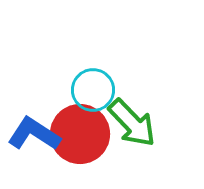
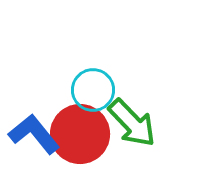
blue L-shape: rotated 18 degrees clockwise
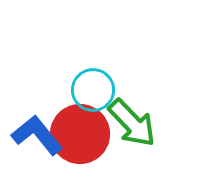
blue L-shape: moved 3 px right, 1 px down
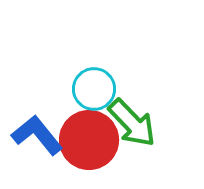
cyan circle: moved 1 px right, 1 px up
red circle: moved 9 px right, 6 px down
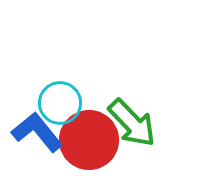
cyan circle: moved 34 px left, 14 px down
blue L-shape: moved 3 px up
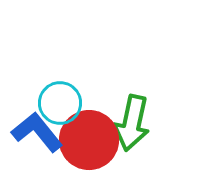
green arrow: rotated 56 degrees clockwise
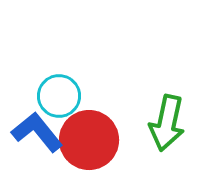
cyan circle: moved 1 px left, 7 px up
green arrow: moved 35 px right
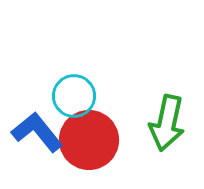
cyan circle: moved 15 px right
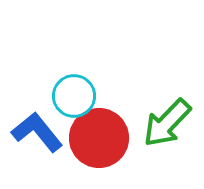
green arrow: rotated 32 degrees clockwise
red circle: moved 10 px right, 2 px up
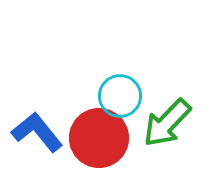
cyan circle: moved 46 px right
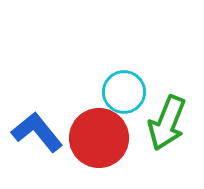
cyan circle: moved 4 px right, 4 px up
green arrow: rotated 22 degrees counterclockwise
